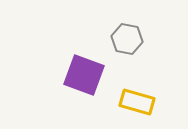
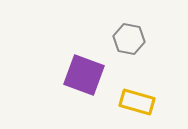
gray hexagon: moved 2 px right
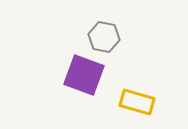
gray hexagon: moved 25 px left, 2 px up
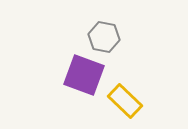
yellow rectangle: moved 12 px left, 1 px up; rotated 28 degrees clockwise
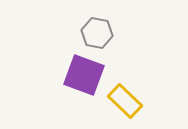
gray hexagon: moved 7 px left, 4 px up
